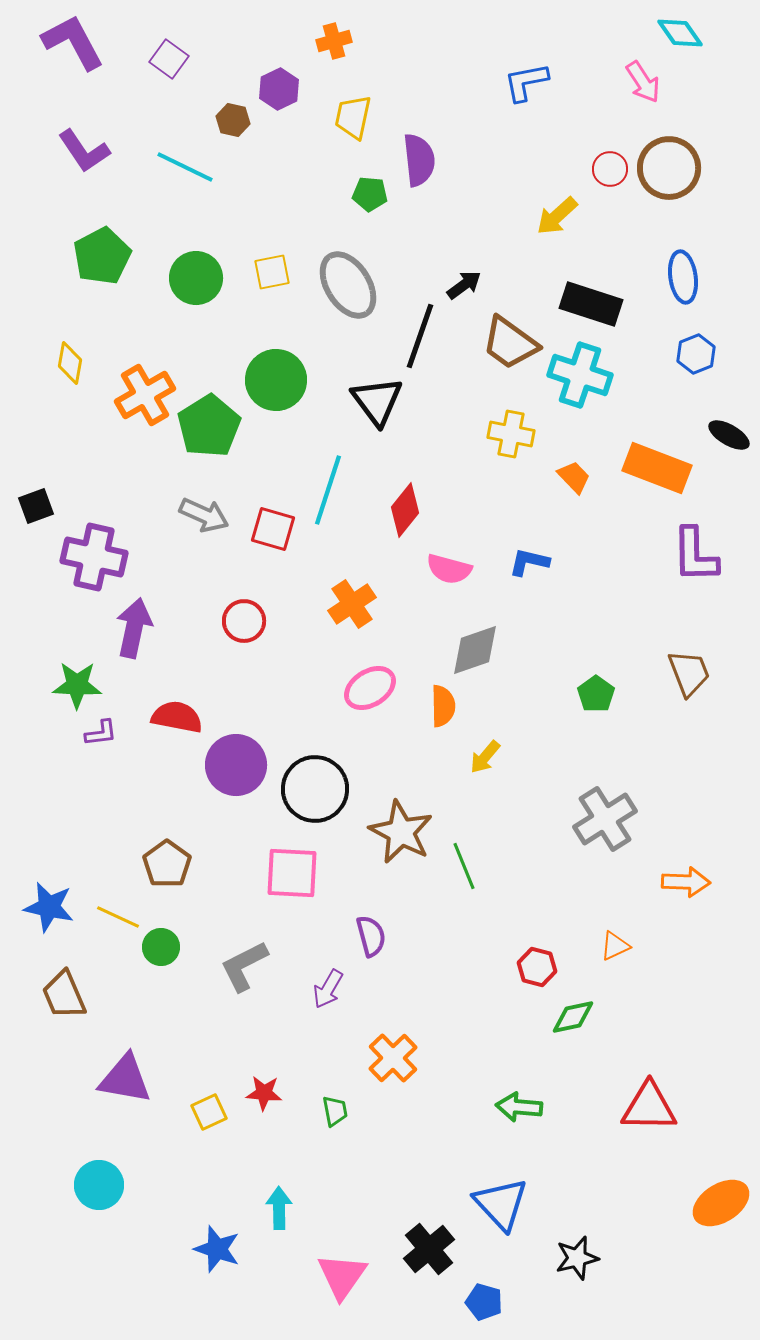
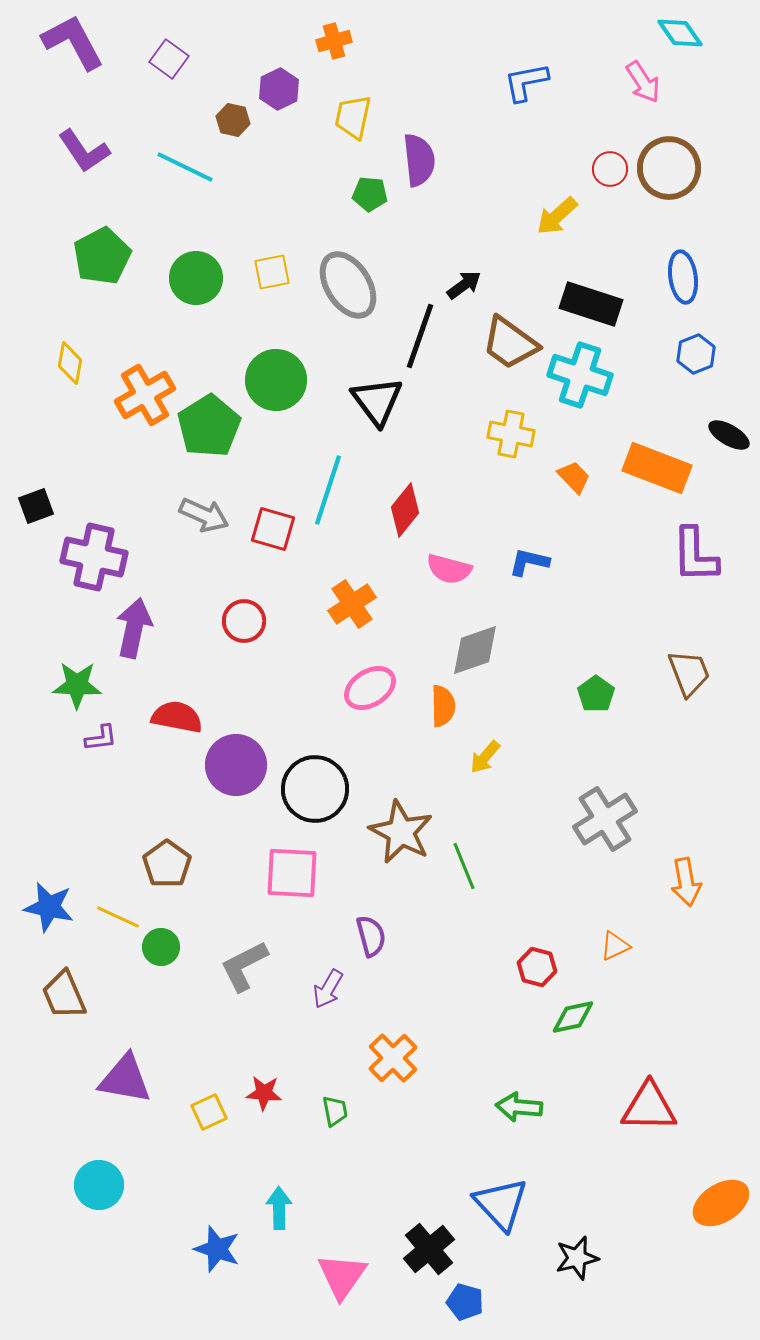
purple L-shape at (101, 733): moved 5 px down
orange arrow at (686, 882): rotated 78 degrees clockwise
blue pentagon at (484, 1302): moved 19 px left
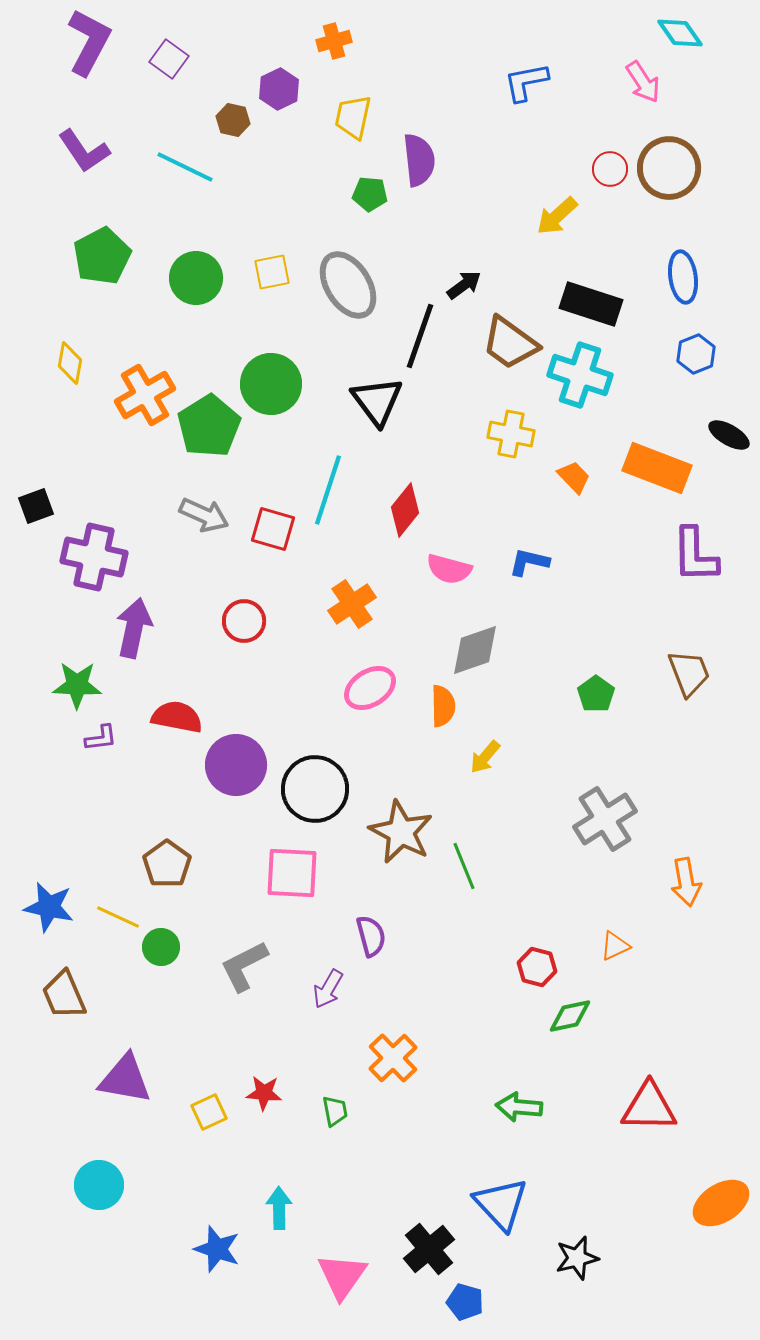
purple L-shape at (73, 42): moved 16 px right; rotated 56 degrees clockwise
green circle at (276, 380): moved 5 px left, 4 px down
green diamond at (573, 1017): moved 3 px left, 1 px up
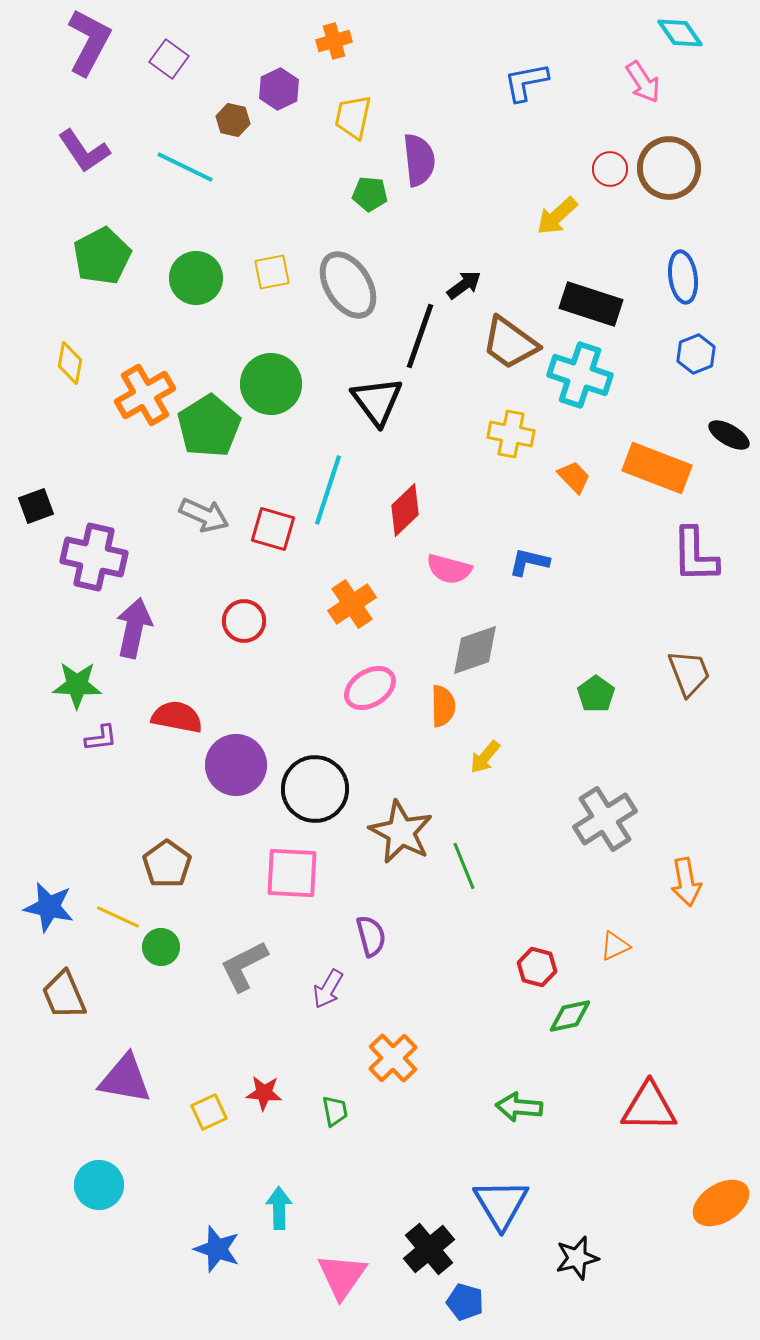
red diamond at (405, 510): rotated 8 degrees clockwise
blue triangle at (501, 1204): rotated 12 degrees clockwise
